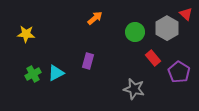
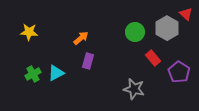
orange arrow: moved 14 px left, 20 px down
yellow star: moved 3 px right, 2 px up
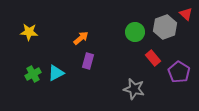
gray hexagon: moved 2 px left, 1 px up; rotated 10 degrees clockwise
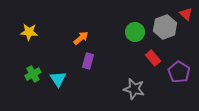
cyan triangle: moved 2 px right, 6 px down; rotated 36 degrees counterclockwise
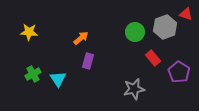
red triangle: rotated 24 degrees counterclockwise
gray star: rotated 25 degrees counterclockwise
